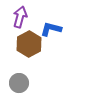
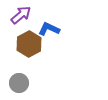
purple arrow: moved 1 px right, 2 px up; rotated 35 degrees clockwise
blue L-shape: moved 2 px left; rotated 10 degrees clockwise
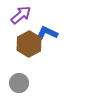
blue L-shape: moved 2 px left, 4 px down
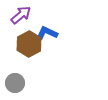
gray circle: moved 4 px left
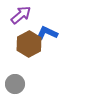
gray circle: moved 1 px down
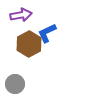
purple arrow: rotated 30 degrees clockwise
blue L-shape: rotated 50 degrees counterclockwise
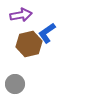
blue L-shape: rotated 10 degrees counterclockwise
brown hexagon: rotated 15 degrees clockwise
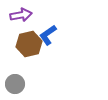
blue L-shape: moved 1 px right, 2 px down
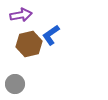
blue L-shape: moved 3 px right
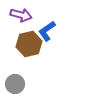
purple arrow: rotated 25 degrees clockwise
blue L-shape: moved 4 px left, 4 px up
